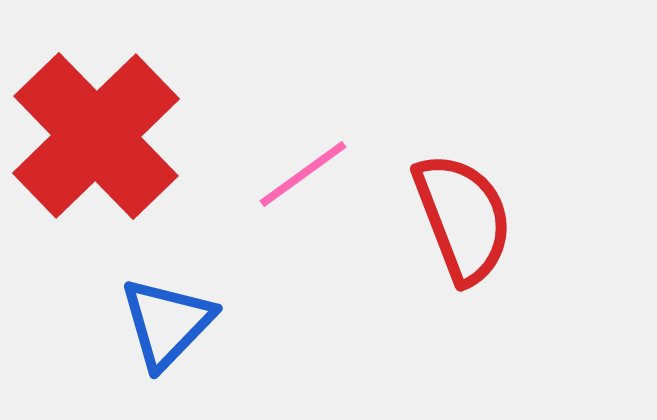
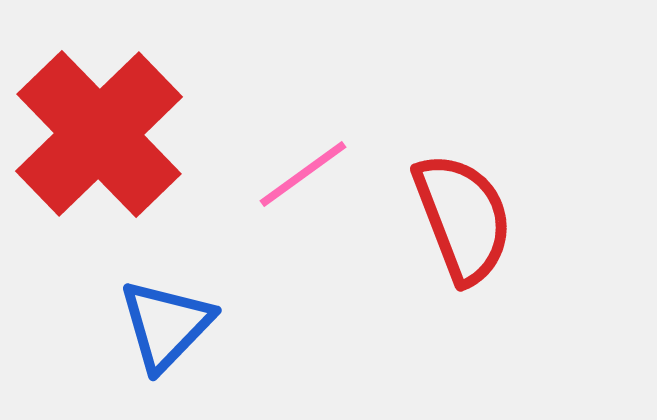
red cross: moved 3 px right, 2 px up
blue triangle: moved 1 px left, 2 px down
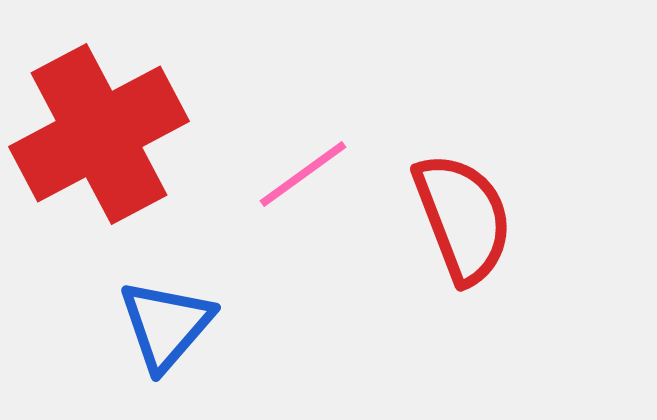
red cross: rotated 16 degrees clockwise
blue triangle: rotated 3 degrees counterclockwise
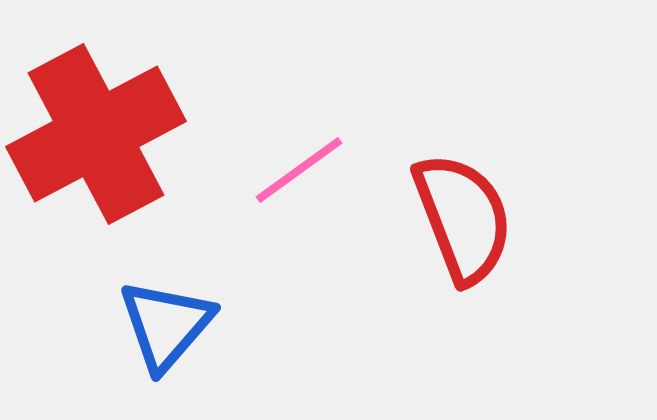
red cross: moved 3 px left
pink line: moved 4 px left, 4 px up
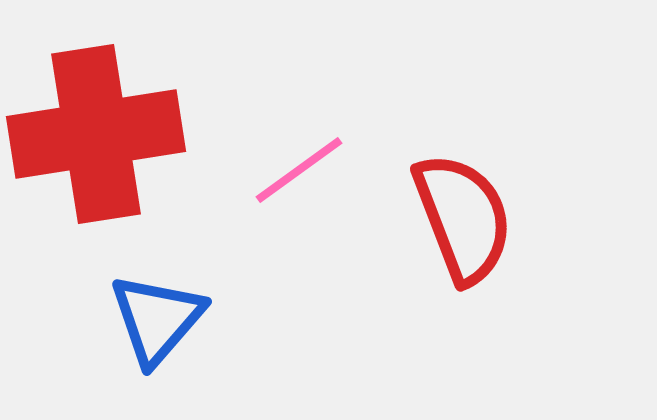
red cross: rotated 19 degrees clockwise
blue triangle: moved 9 px left, 6 px up
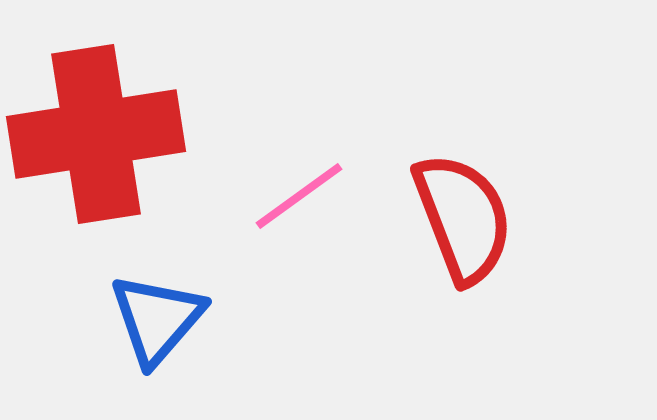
pink line: moved 26 px down
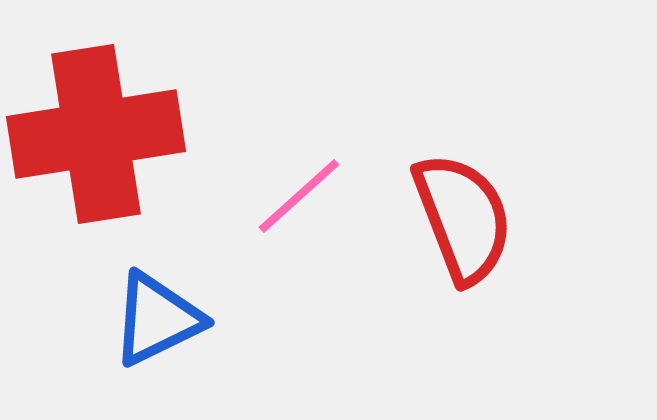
pink line: rotated 6 degrees counterclockwise
blue triangle: rotated 23 degrees clockwise
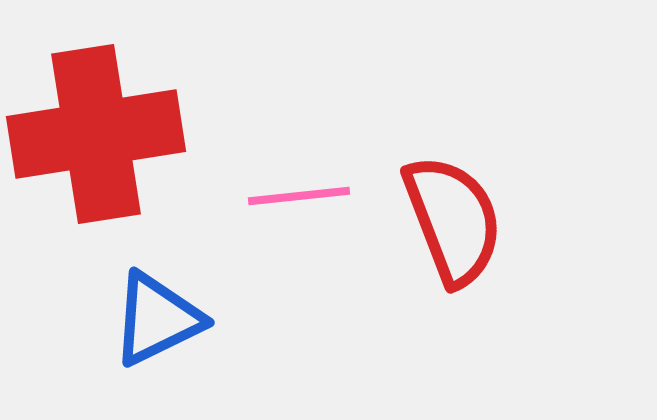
pink line: rotated 36 degrees clockwise
red semicircle: moved 10 px left, 2 px down
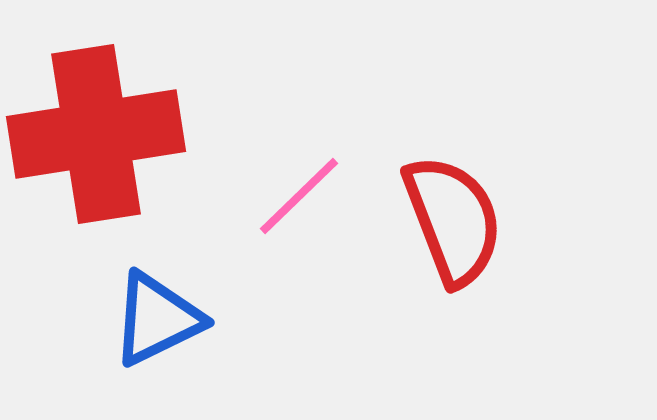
pink line: rotated 38 degrees counterclockwise
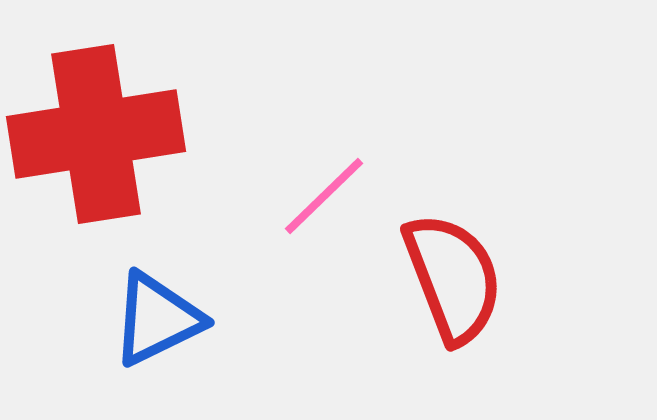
pink line: moved 25 px right
red semicircle: moved 58 px down
